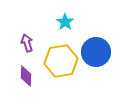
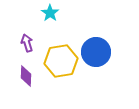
cyan star: moved 15 px left, 9 px up
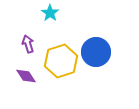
purple arrow: moved 1 px right, 1 px down
yellow hexagon: rotated 8 degrees counterclockwise
purple diamond: rotated 35 degrees counterclockwise
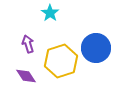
blue circle: moved 4 px up
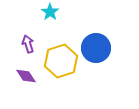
cyan star: moved 1 px up
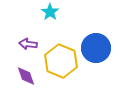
purple arrow: rotated 66 degrees counterclockwise
yellow hexagon: rotated 20 degrees counterclockwise
purple diamond: rotated 15 degrees clockwise
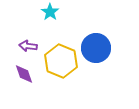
purple arrow: moved 2 px down
purple diamond: moved 2 px left, 2 px up
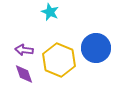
cyan star: rotated 12 degrees counterclockwise
purple arrow: moved 4 px left, 4 px down
yellow hexagon: moved 2 px left, 1 px up
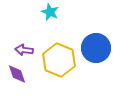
purple diamond: moved 7 px left
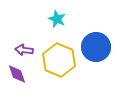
cyan star: moved 7 px right, 7 px down
blue circle: moved 1 px up
